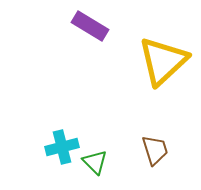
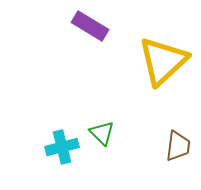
brown trapezoid: moved 23 px right, 4 px up; rotated 24 degrees clockwise
green triangle: moved 7 px right, 29 px up
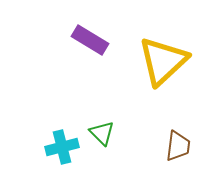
purple rectangle: moved 14 px down
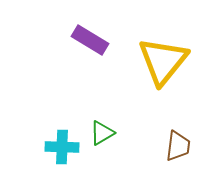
yellow triangle: rotated 8 degrees counterclockwise
green triangle: rotated 44 degrees clockwise
cyan cross: rotated 16 degrees clockwise
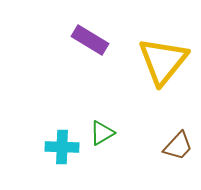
brown trapezoid: rotated 36 degrees clockwise
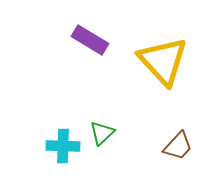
yellow triangle: rotated 22 degrees counterclockwise
green triangle: rotated 12 degrees counterclockwise
cyan cross: moved 1 px right, 1 px up
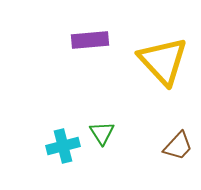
purple rectangle: rotated 36 degrees counterclockwise
green triangle: rotated 20 degrees counterclockwise
cyan cross: rotated 16 degrees counterclockwise
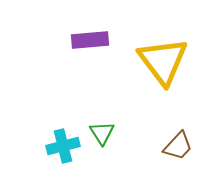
yellow triangle: rotated 6 degrees clockwise
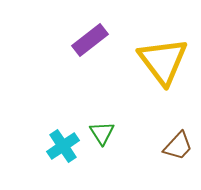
purple rectangle: rotated 33 degrees counterclockwise
cyan cross: rotated 20 degrees counterclockwise
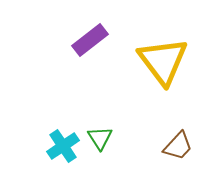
green triangle: moved 2 px left, 5 px down
